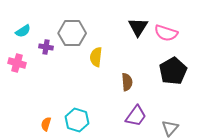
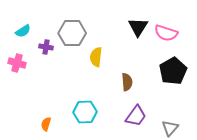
cyan hexagon: moved 8 px right, 8 px up; rotated 20 degrees counterclockwise
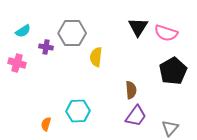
brown semicircle: moved 4 px right, 8 px down
cyan hexagon: moved 7 px left, 1 px up
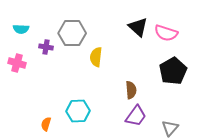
black triangle: rotated 20 degrees counterclockwise
cyan semicircle: moved 2 px left, 2 px up; rotated 35 degrees clockwise
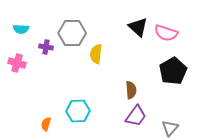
yellow semicircle: moved 3 px up
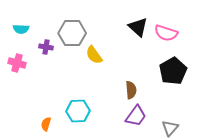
yellow semicircle: moved 2 px left, 1 px down; rotated 42 degrees counterclockwise
